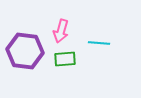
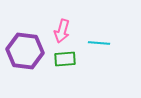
pink arrow: moved 1 px right
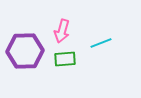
cyan line: moved 2 px right; rotated 25 degrees counterclockwise
purple hexagon: rotated 9 degrees counterclockwise
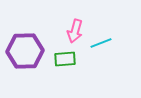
pink arrow: moved 13 px right
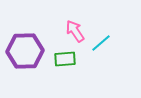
pink arrow: rotated 130 degrees clockwise
cyan line: rotated 20 degrees counterclockwise
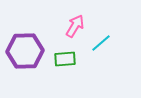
pink arrow: moved 5 px up; rotated 65 degrees clockwise
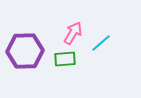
pink arrow: moved 2 px left, 7 px down
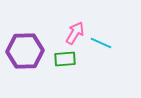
pink arrow: moved 2 px right
cyan line: rotated 65 degrees clockwise
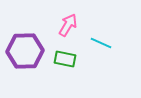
pink arrow: moved 7 px left, 8 px up
green rectangle: rotated 15 degrees clockwise
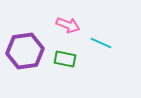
pink arrow: rotated 80 degrees clockwise
purple hexagon: rotated 6 degrees counterclockwise
